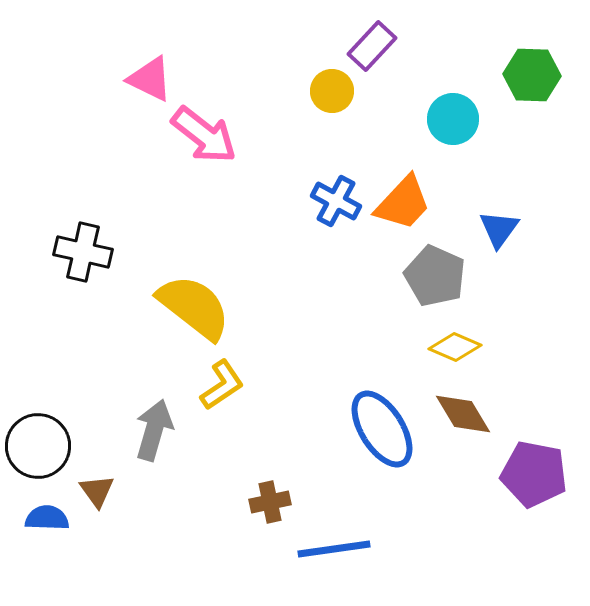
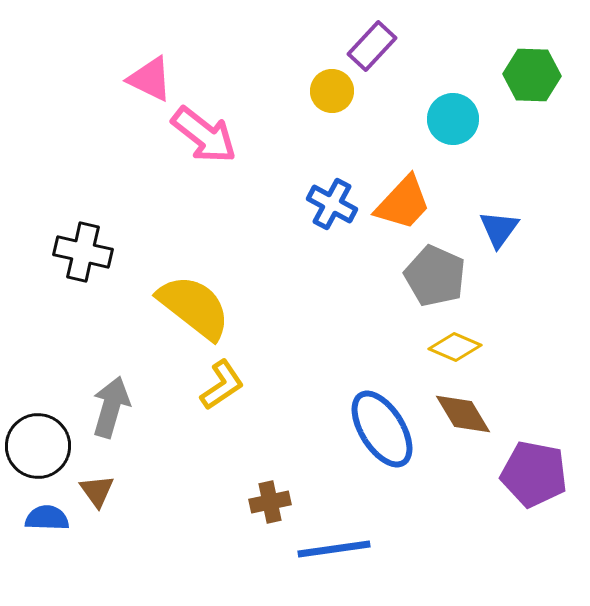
blue cross: moved 4 px left, 3 px down
gray arrow: moved 43 px left, 23 px up
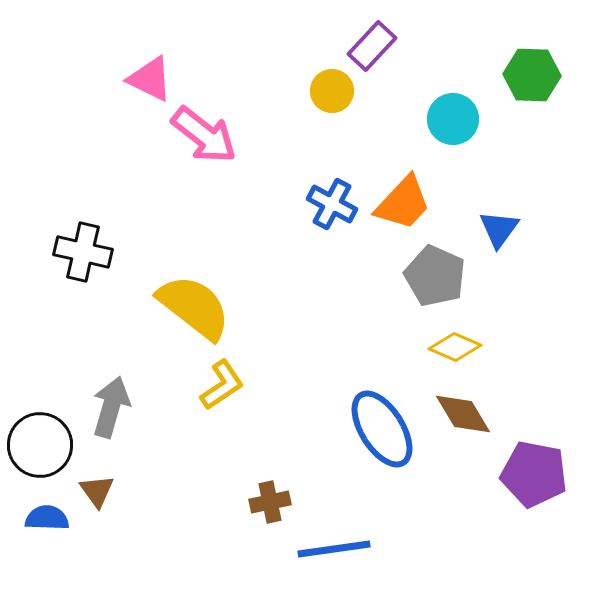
black circle: moved 2 px right, 1 px up
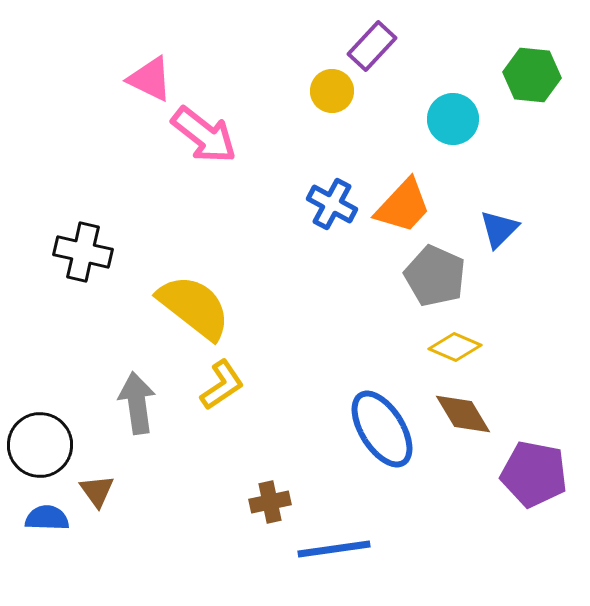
green hexagon: rotated 4 degrees clockwise
orange trapezoid: moved 3 px down
blue triangle: rotated 9 degrees clockwise
gray arrow: moved 26 px right, 4 px up; rotated 24 degrees counterclockwise
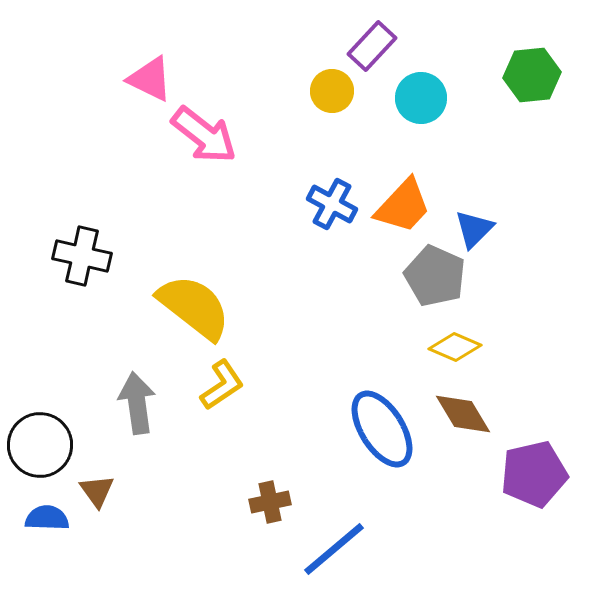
green hexagon: rotated 12 degrees counterclockwise
cyan circle: moved 32 px left, 21 px up
blue triangle: moved 25 px left
black cross: moved 1 px left, 4 px down
purple pentagon: rotated 24 degrees counterclockwise
blue line: rotated 32 degrees counterclockwise
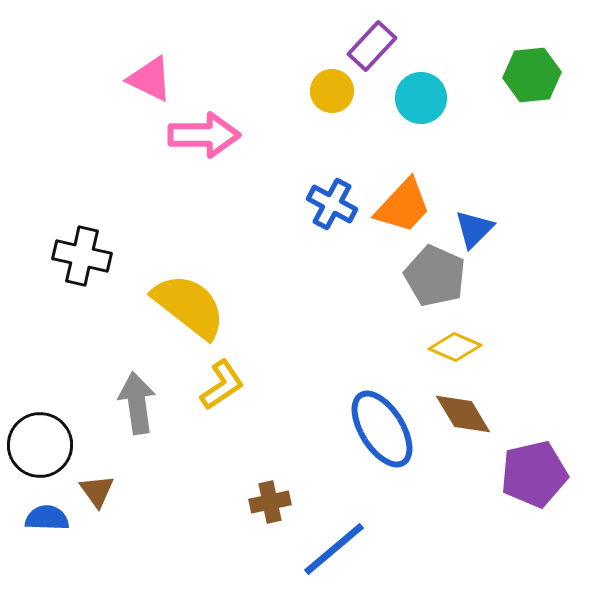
pink arrow: rotated 38 degrees counterclockwise
yellow semicircle: moved 5 px left, 1 px up
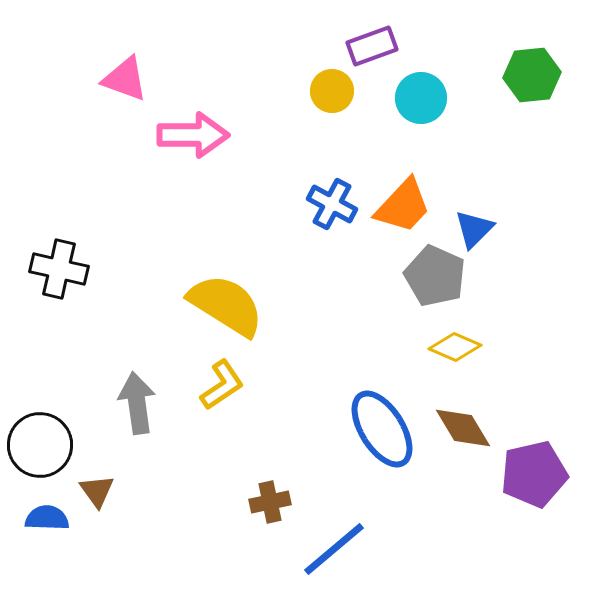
purple rectangle: rotated 27 degrees clockwise
pink triangle: moved 25 px left; rotated 6 degrees counterclockwise
pink arrow: moved 11 px left
black cross: moved 23 px left, 13 px down
yellow semicircle: moved 37 px right, 1 px up; rotated 6 degrees counterclockwise
brown diamond: moved 14 px down
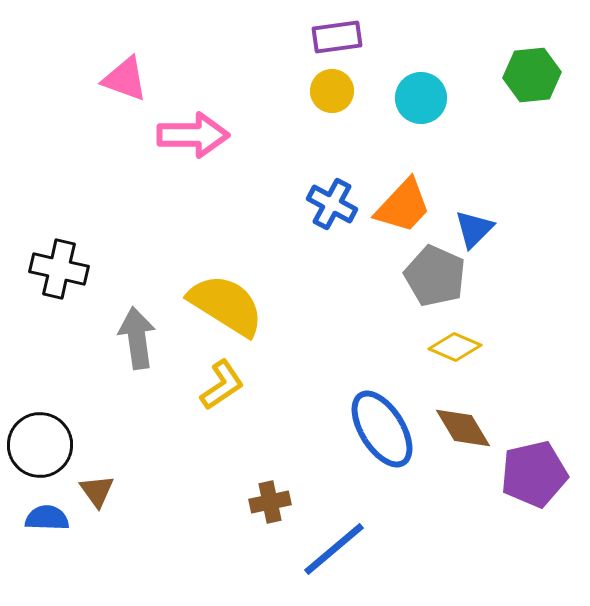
purple rectangle: moved 35 px left, 9 px up; rotated 12 degrees clockwise
gray arrow: moved 65 px up
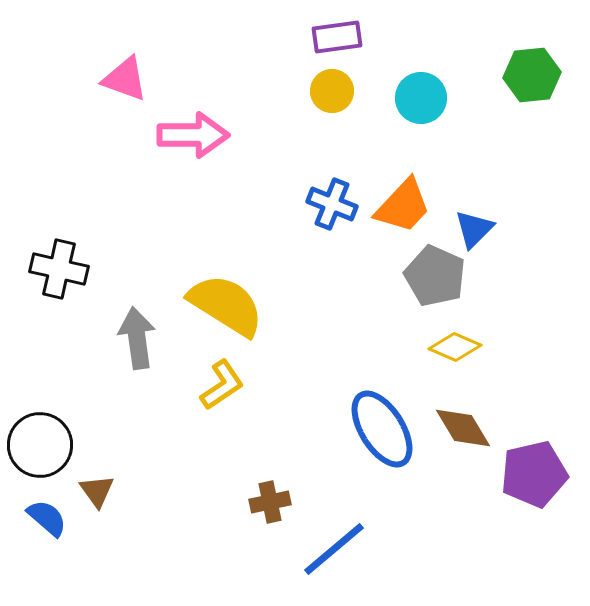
blue cross: rotated 6 degrees counterclockwise
blue semicircle: rotated 39 degrees clockwise
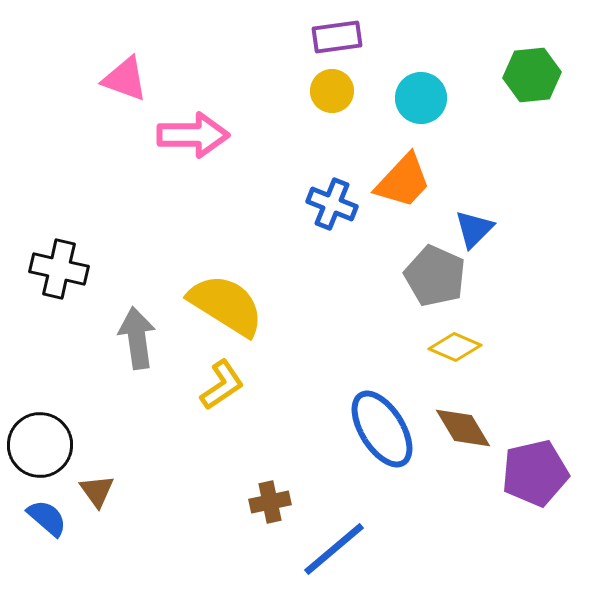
orange trapezoid: moved 25 px up
purple pentagon: moved 1 px right, 1 px up
